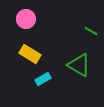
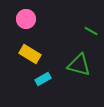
green triangle: rotated 15 degrees counterclockwise
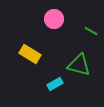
pink circle: moved 28 px right
cyan rectangle: moved 12 px right, 5 px down
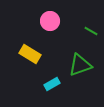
pink circle: moved 4 px left, 2 px down
green triangle: moved 1 px right; rotated 35 degrees counterclockwise
cyan rectangle: moved 3 px left
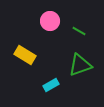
green line: moved 12 px left
yellow rectangle: moved 5 px left, 1 px down
cyan rectangle: moved 1 px left, 1 px down
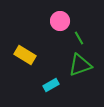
pink circle: moved 10 px right
green line: moved 7 px down; rotated 32 degrees clockwise
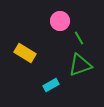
yellow rectangle: moved 2 px up
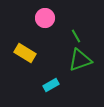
pink circle: moved 15 px left, 3 px up
green line: moved 3 px left, 2 px up
green triangle: moved 5 px up
